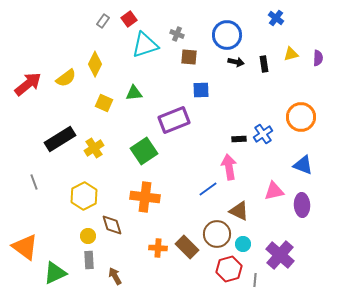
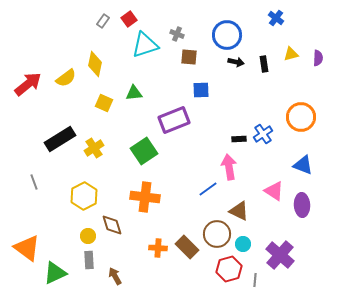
yellow diamond at (95, 64): rotated 15 degrees counterclockwise
pink triangle at (274, 191): rotated 45 degrees clockwise
orange triangle at (25, 247): moved 2 px right, 1 px down
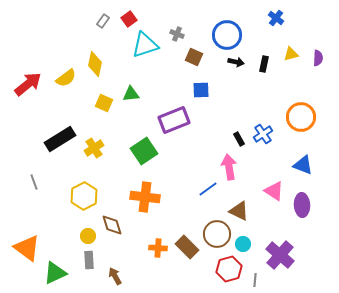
brown square at (189, 57): moved 5 px right; rotated 18 degrees clockwise
black rectangle at (264, 64): rotated 21 degrees clockwise
green triangle at (134, 93): moved 3 px left, 1 px down
black rectangle at (239, 139): rotated 64 degrees clockwise
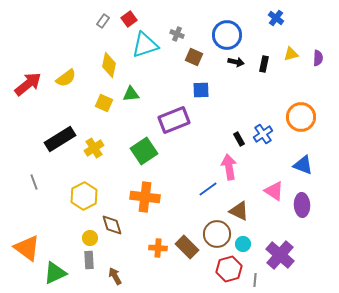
yellow diamond at (95, 64): moved 14 px right, 1 px down
yellow circle at (88, 236): moved 2 px right, 2 px down
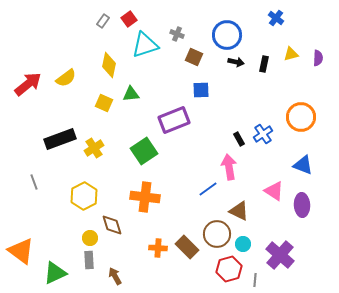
black rectangle at (60, 139): rotated 12 degrees clockwise
orange triangle at (27, 248): moved 6 px left, 3 px down
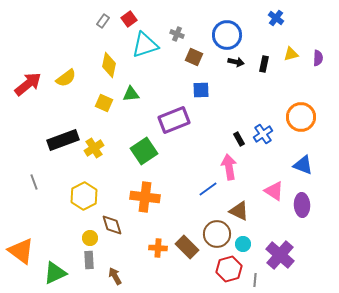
black rectangle at (60, 139): moved 3 px right, 1 px down
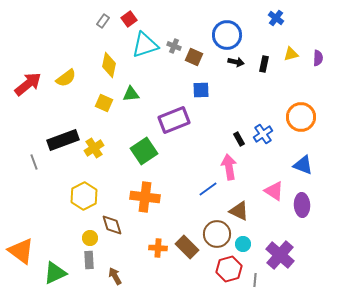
gray cross at (177, 34): moved 3 px left, 12 px down
gray line at (34, 182): moved 20 px up
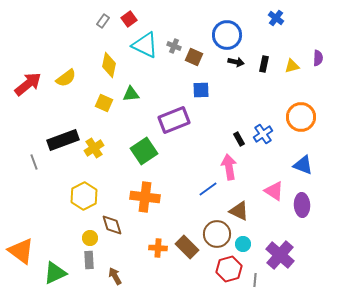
cyan triangle at (145, 45): rotated 44 degrees clockwise
yellow triangle at (291, 54): moved 1 px right, 12 px down
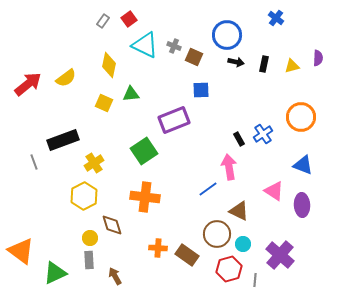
yellow cross at (94, 148): moved 15 px down
brown rectangle at (187, 247): moved 8 px down; rotated 10 degrees counterclockwise
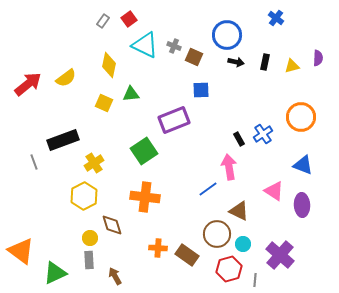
black rectangle at (264, 64): moved 1 px right, 2 px up
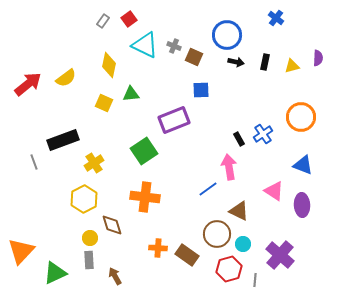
yellow hexagon at (84, 196): moved 3 px down
orange triangle at (21, 251): rotated 36 degrees clockwise
